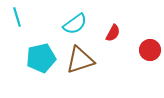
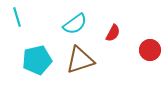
cyan pentagon: moved 4 px left, 2 px down
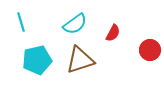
cyan line: moved 4 px right, 5 px down
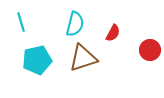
cyan semicircle: rotated 40 degrees counterclockwise
brown triangle: moved 3 px right, 2 px up
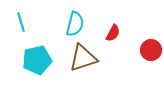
red circle: moved 1 px right
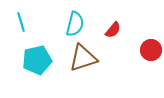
red semicircle: moved 3 px up; rotated 12 degrees clockwise
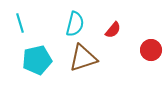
cyan line: moved 1 px left, 1 px down
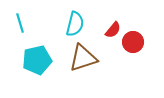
red circle: moved 18 px left, 8 px up
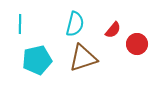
cyan line: moved 1 px down; rotated 18 degrees clockwise
red circle: moved 4 px right, 2 px down
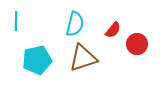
cyan line: moved 4 px left, 3 px up
